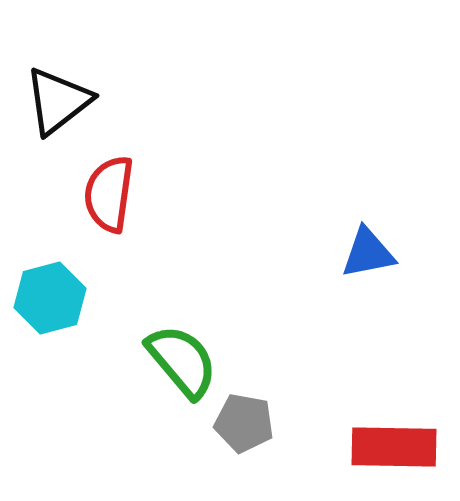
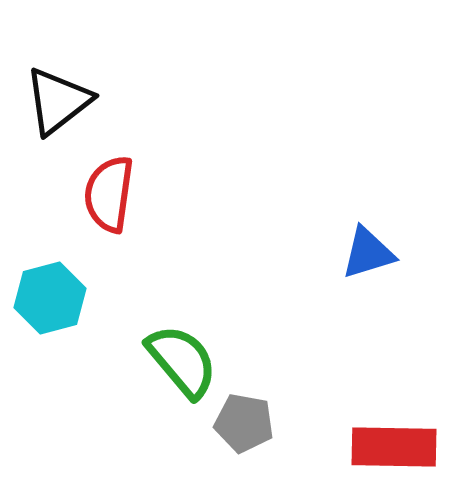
blue triangle: rotated 6 degrees counterclockwise
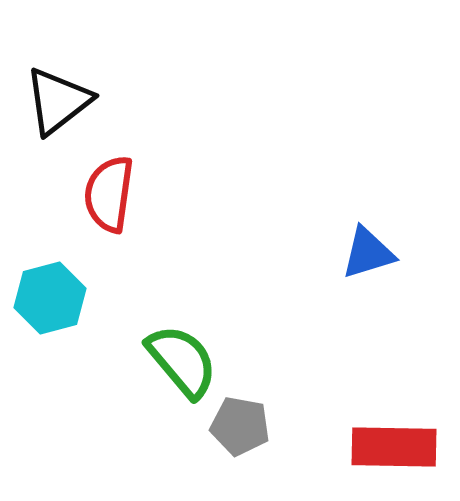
gray pentagon: moved 4 px left, 3 px down
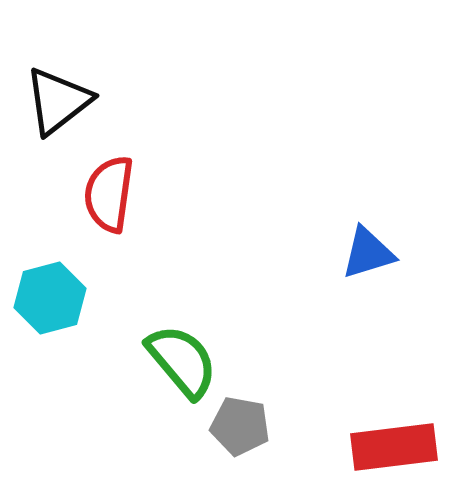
red rectangle: rotated 8 degrees counterclockwise
